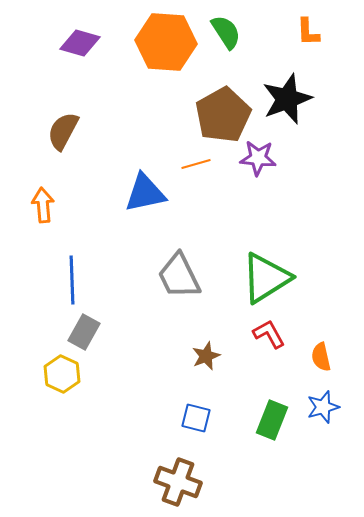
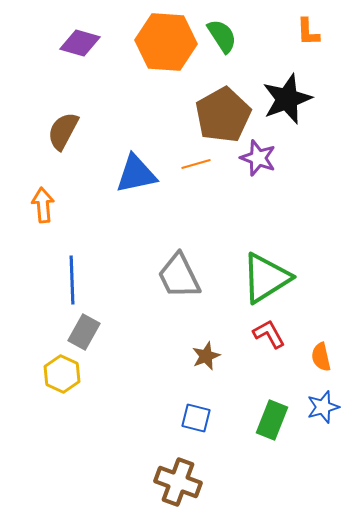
green semicircle: moved 4 px left, 4 px down
purple star: rotated 15 degrees clockwise
blue triangle: moved 9 px left, 19 px up
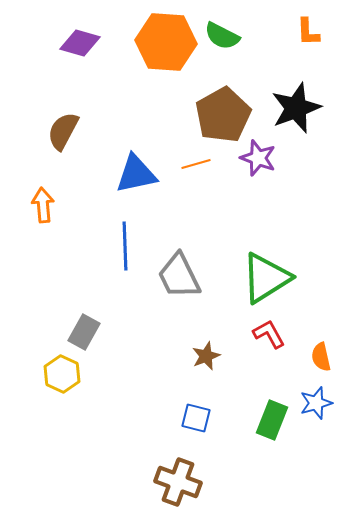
green semicircle: rotated 150 degrees clockwise
black star: moved 9 px right, 9 px down
blue line: moved 53 px right, 34 px up
blue star: moved 7 px left, 4 px up
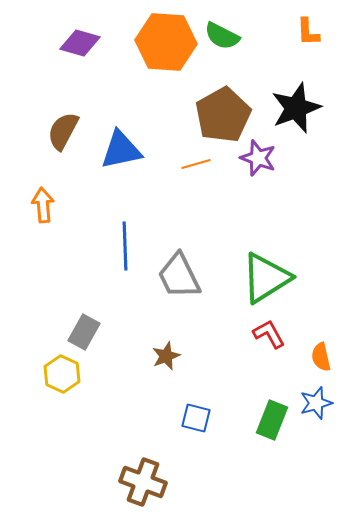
blue triangle: moved 15 px left, 24 px up
brown star: moved 40 px left
brown cross: moved 35 px left
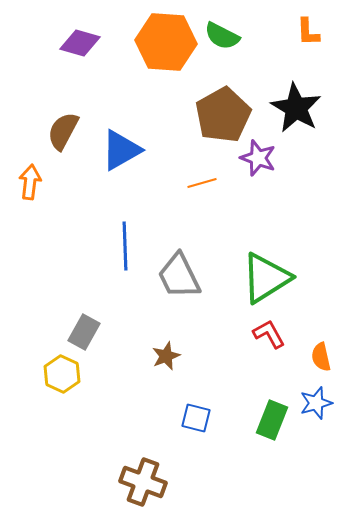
black star: rotated 21 degrees counterclockwise
blue triangle: rotated 18 degrees counterclockwise
orange line: moved 6 px right, 19 px down
orange arrow: moved 13 px left, 23 px up; rotated 12 degrees clockwise
